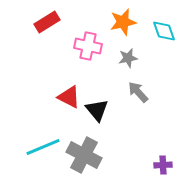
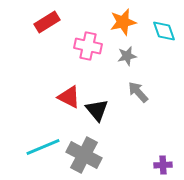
gray star: moved 1 px left, 2 px up
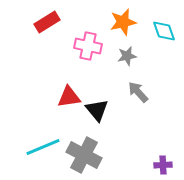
red triangle: rotated 35 degrees counterclockwise
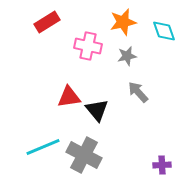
purple cross: moved 1 px left
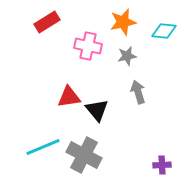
cyan diamond: rotated 65 degrees counterclockwise
gray arrow: rotated 25 degrees clockwise
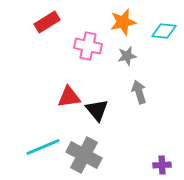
gray arrow: moved 1 px right
